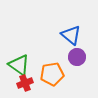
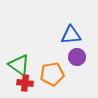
blue triangle: rotated 45 degrees counterclockwise
red cross: rotated 28 degrees clockwise
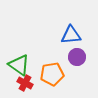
red cross: rotated 21 degrees clockwise
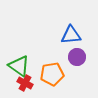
green triangle: moved 1 px down
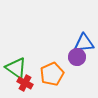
blue triangle: moved 13 px right, 8 px down
green triangle: moved 3 px left, 2 px down
orange pentagon: rotated 15 degrees counterclockwise
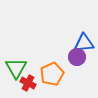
green triangle: rotated 25 degrees clockwise
red cross: moved 3 px right
